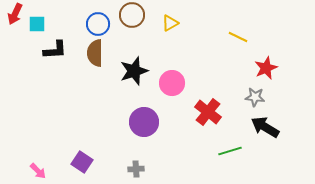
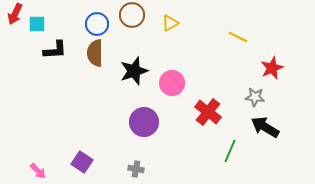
blue circle: moved 1 px left
red star: moved 6 px right
green line: rotated 50 degrees counterclockwise
gray cross: rotated 14 degrees clockwise
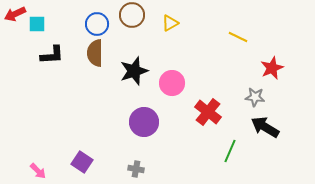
red arrow: rotated 40 degrees clockwise
black L-shape: moved 3 px left, 5 px down
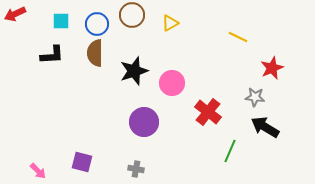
cyan square: moved 24 px right, 3 px up
purple square: rotated 20 degrees counterclockwise
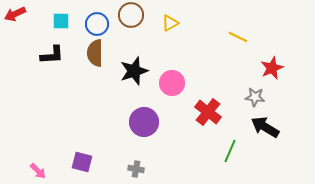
brown circle: moved 1 px left
